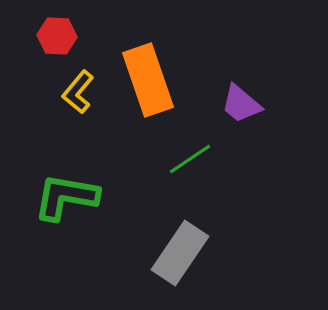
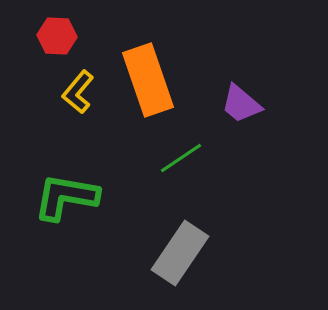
green line: moved 9 px left, 1 px up
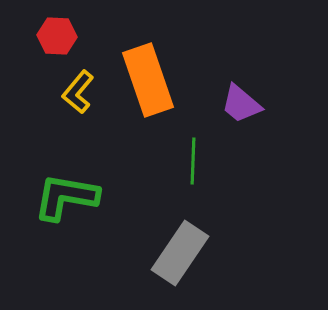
green line: moved 12 px right, 3 px down; rotated 54 degrees counterclockwise
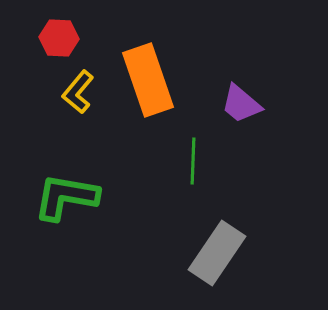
red hexagon: moved 2 px right, 2 px down
gray rectangle: moved 37 px right
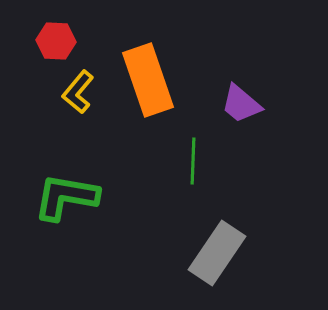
red hexagon: moved 3 px left, 3 px down
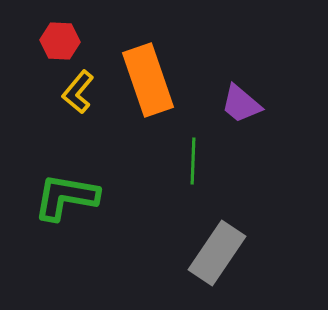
red hexagon: moved 4 px right
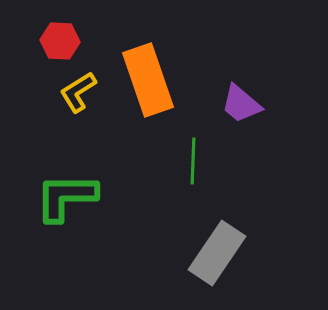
yellow L-shape: rotated 18 degrees clockwise
green L-shape: rotated 10 degrees counterclockwise
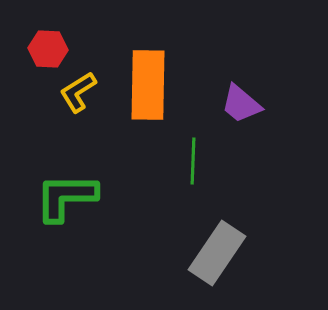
red hexagon: moved 12 px left, 8 px down
orange rectangle: moved 5 px down; rotated 20 degrees clockwise
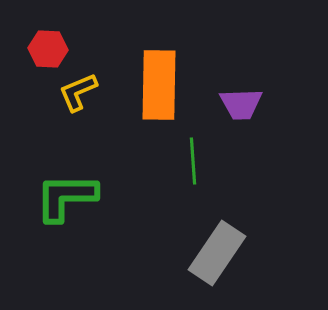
orange rectangle: moved 11 px right
yellow L-shape: rotated 9 degrees clockwise
purple trapezoid: rotated 42 degrees counterclockwise
green line: rotated 6 degrees counterclockwise
